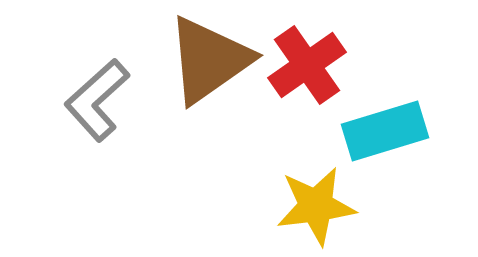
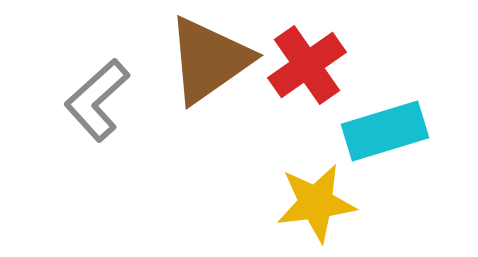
yellow star: moved 3 px up
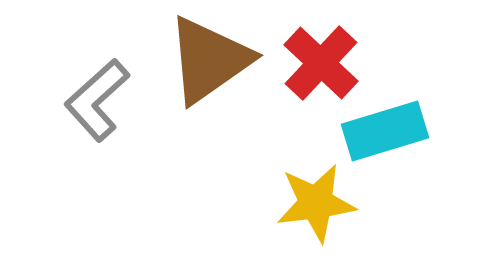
red cross: moved 14 px right, 2 px up; rotated 12 degrees counterclockwise
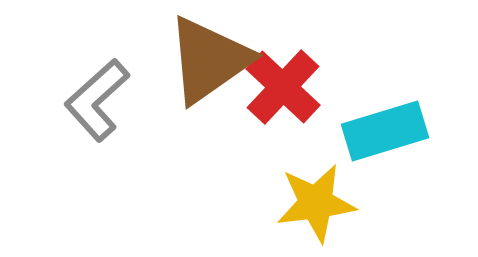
red cross: moved 38 px left, 24 px down
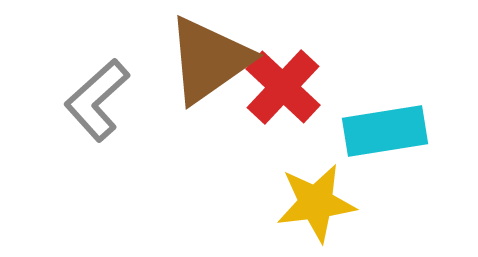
cyan rectangle: rotated 8 degrees clockwise
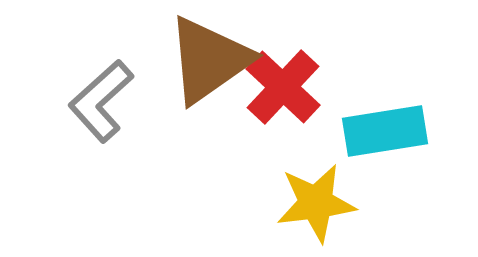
gray L-shape: moved 4 px right, 1 px down
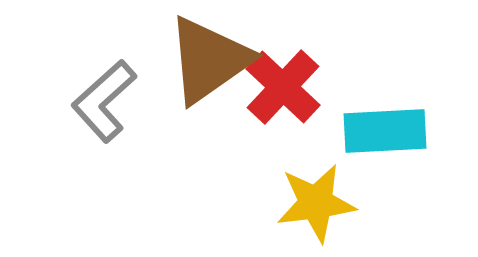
gray L-shape: moved 3 px right
cyan rectangle: rotated 6 degrees clockwise
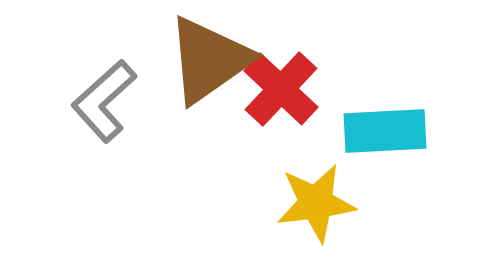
red cross: moved 2 px left, 2 px down
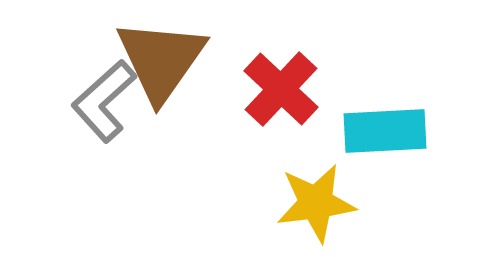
brown triangle: moved 48 px left; rotated 20 degrees counterclockwise
